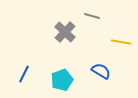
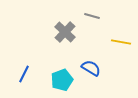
blue semicircle: moved 10 px left, 3 px up
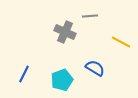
gray line: moved 2 px left; rotated 21 degrees counterclockwise
gray cross: rotated 20 degrees counterclockwise
yellow line: rotated 18 degrees clockwise
blue semicircle: moved 4 px right
